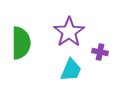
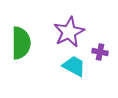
purple star: rotated 8 degrees clockwise
cyan trapezoid: moved 3 px right, 4 px up; rotated 85 degrees counterclockwise
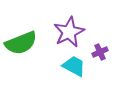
green semicircle: rotated 68 degrees clockwise
purple cross: rotated 35 degrees counterclockwise
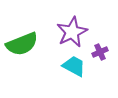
purple star: moved 3 px right
green semicircle: moved 1 px right, 1 px down
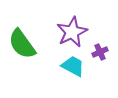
green semicircle: rotated 76 degrees clockwise
cyan trapezoid: moved 1 px left
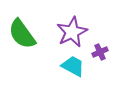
green semicircle: moved 10 px up
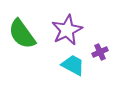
purple star: moved 5 px left, 2 px up
cyan trapezoid: moved 1 px up
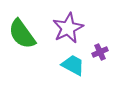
purple star: moved 1 px right, 2 px up
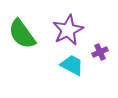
purple star: moved 2 px down
cyan trapezoid: moved 1 px left
